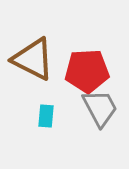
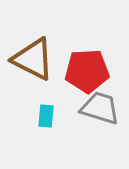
gray trapezoid: rotated 45 degrees counterclockwise
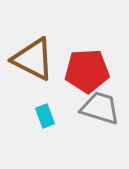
cyan rectangle: moved 1 px left; rotated 25 degrees counterclockwise
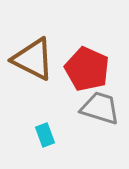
red pentagon: moved 2 px up; rotated 27 degrees clockwise
cyan rectangle: moved 19 px down
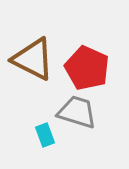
red pentagon: moved 1 px up
gray trapezoid: moved 23 px left, 4 px down
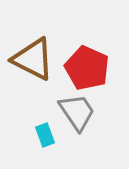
gray trapezoid: rotated 39 degrees clockwise
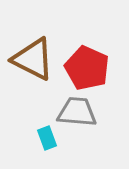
gray trapezoid: rotated 51 degrees counterclockwise
cyan rectangle: moved 2 px right, 3 px down
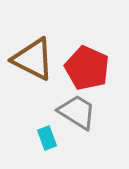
gray trapezoid: rotated 27 degrees clockwise
